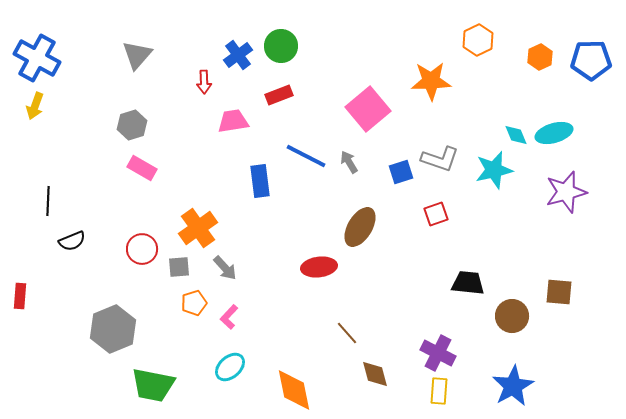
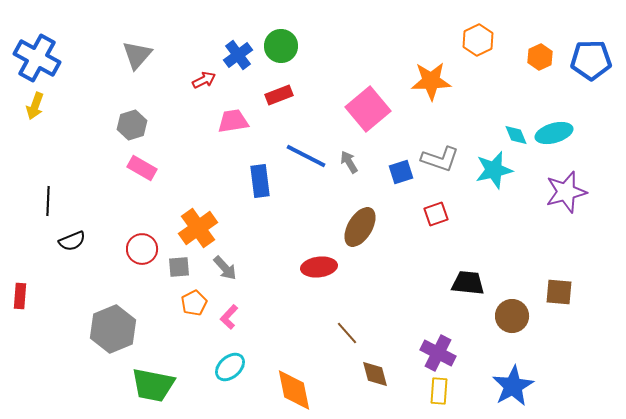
red arrow at (204, 82): moved 2 px up; rotated 115 degrees counterclockwise
orange pentagon at (194, 303): rotated 10 degrees counterclockwise
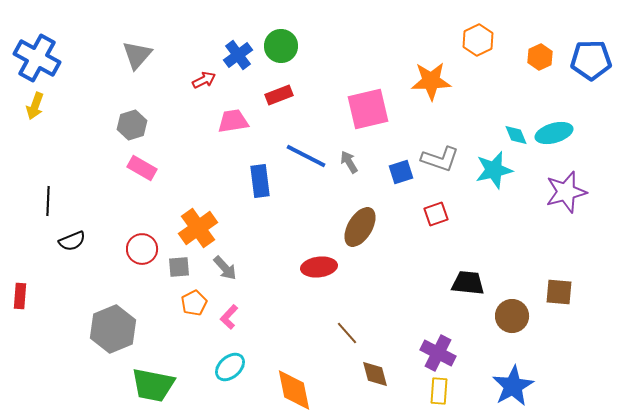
pink square at (368, 109): rotated 27 degrees clockwise
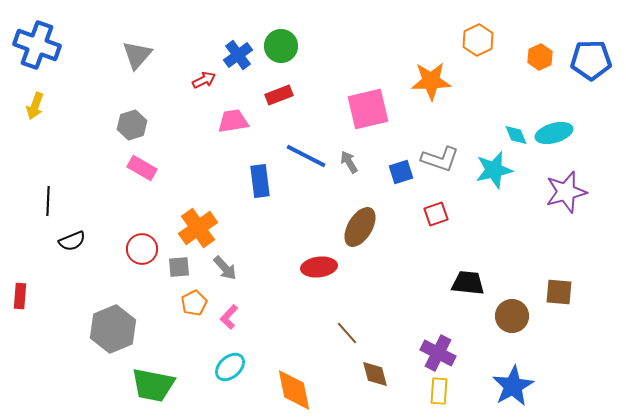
blue cross at (37, 58): moved 13 px up; rotated 9 degrees counterclockwise
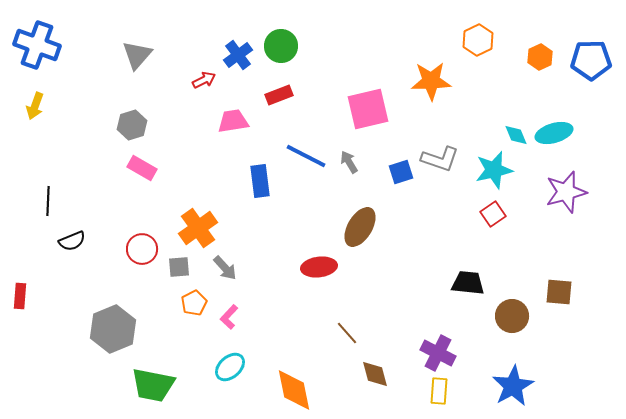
red square at (436, 214): moved 57 px right; rotated 15 degrees counterclockwise
